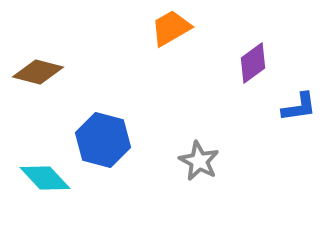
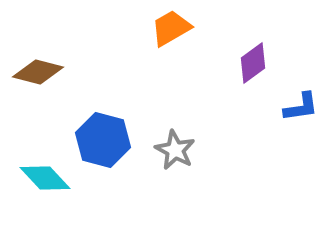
blue L-shape: moved 2 px right
gray star: moved 24 px left, 11 px up
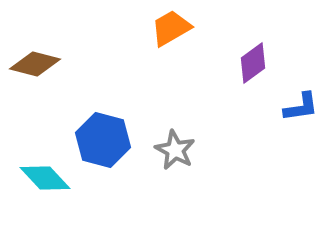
brown diamond: moved 3 px left, 8 px up
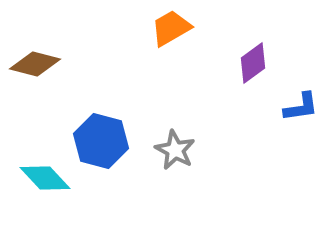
blue hexagon: moved 2 px left, 1 px down
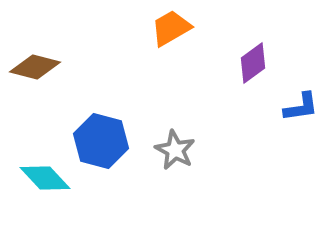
brown diamond: moved 3 px down
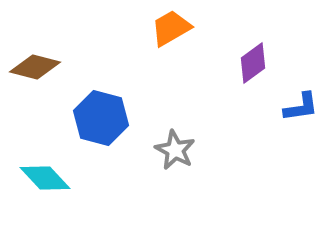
blue hexagon: moved 23 px up
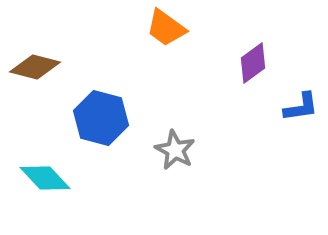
orange trapezoid: moved 5 px left; rotated 114 degrees counterclockwise
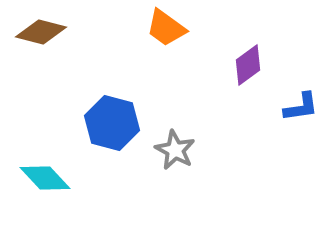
purple diamond: moved 5 px left, 2 px down
brown diamond: moved 6 px right, 35 px up
blue hexagon: moved 11 px right, 5 px down
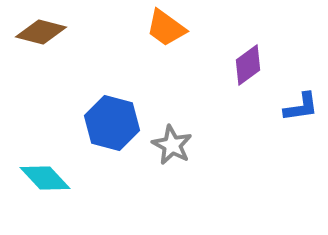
gray star: moved 3 px left, 5 px up
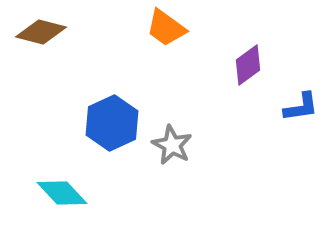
blue hexagon: rotated 20 degrees clockwise
cyan diamond: moved 17 px right, 15 px down
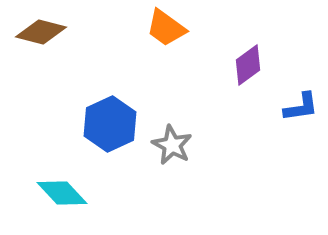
blue hexagon: moved 2 px left, 1 px down
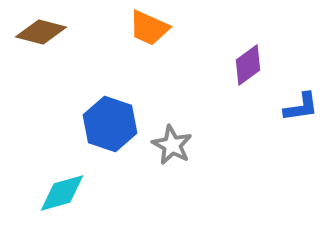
orange trapezoid: moved 17 px left; rotated 12 degrees counterclockwise
blue hexagon: rotated 16 degrees counterclockwise
cyan diamond: rotated 63 degrees counterclockwise
